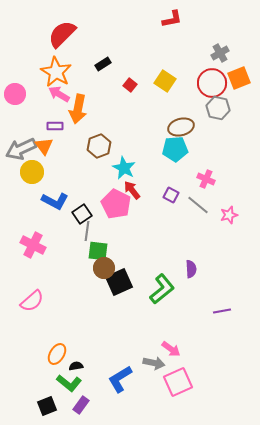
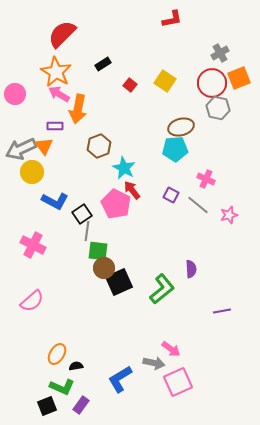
green L-shape at (69, 383): moved 7 px left, 4 px down; rotated 15 degrees counterclockwise
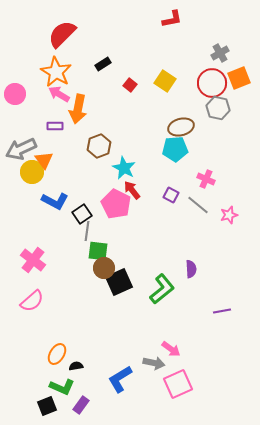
orange triangle at (44, 146): moved 14 px down
pink cross at (33, 245): moved 15 px down; rotated 10 degrees clockwise
pink square at (178, 382): moved 2 px down
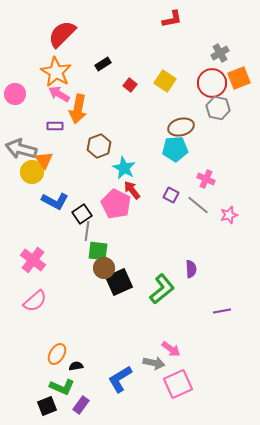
gray arrow at (21, 149): rotated 40 degrees clockwise
pink semicircle at (32, 301): moved 3 px right
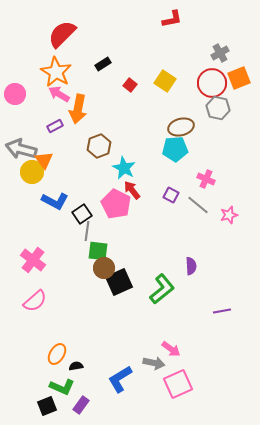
purple rectangle at (55, 126): rotated 28 degrees counterclockwise
purple semicircle at (191, 269): moved 3 px up
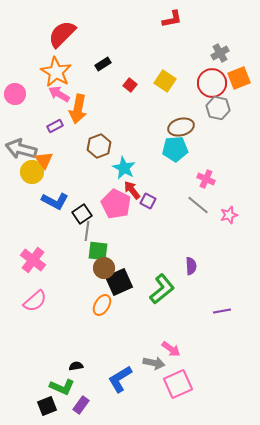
purple square at (171, 195): moved 23 px left, 6 px down
orange ellipse at (57, 354): moved 45 px right, 49 px up
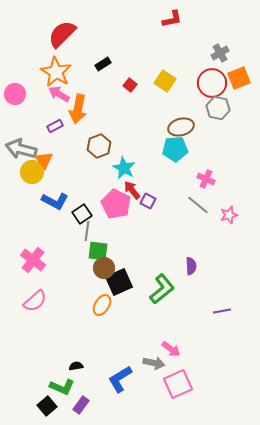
black square at (47, 406): rotated 18 degrees counterclockwise
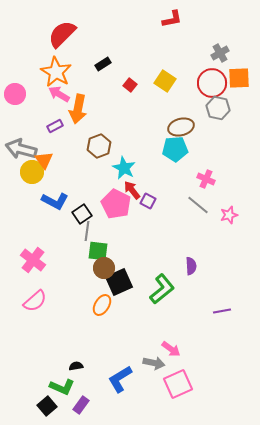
orange square at (239, 78): rotated 20 degrees clockwise
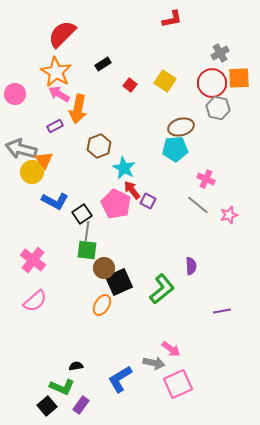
green square at (98, 251): moved 11 px left, 1 px up
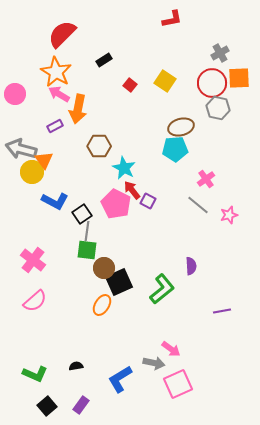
black rectangle at (103, 64): moved 1 px right, 4 px up
brown hexagon at (99, 146): rotated 20 degrees clockwise
pink cross at (206, 179): rotated 30 degrees clockwise
green L-shape at (62, 387): moved 27 px left, 13 px up
